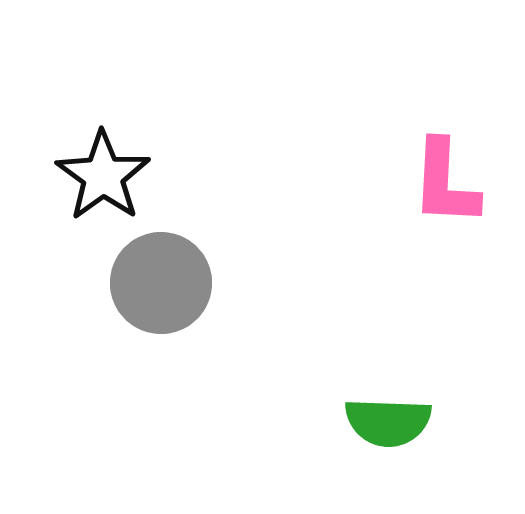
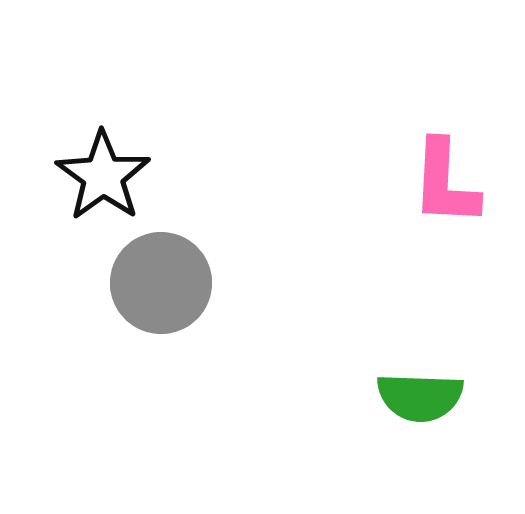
green semicircle: moved 32 px right, 25 px up
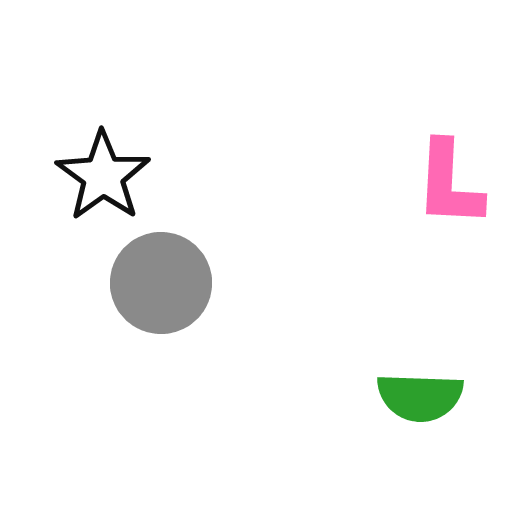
pink L-shape: moved 4 px right, 1 px down
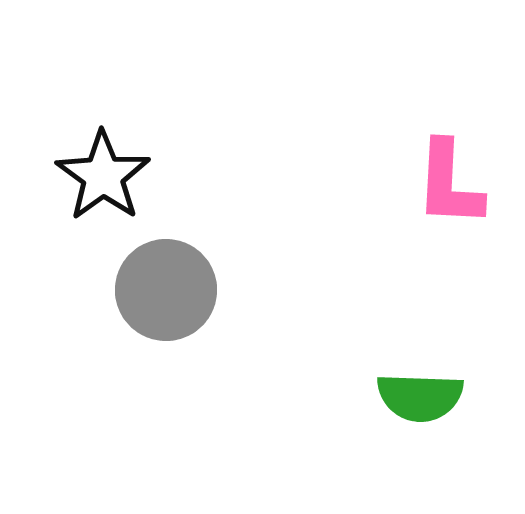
gray circle: moved 5 px right, 7 px down
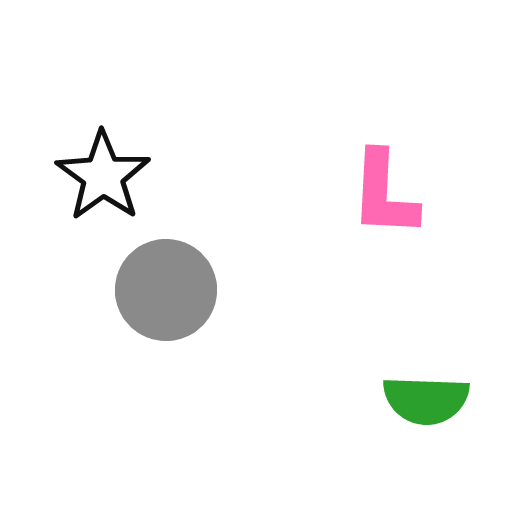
pink L-shape: moved 65 px left, 10 px down
green semicircle: moved 6 px right, 3 px down
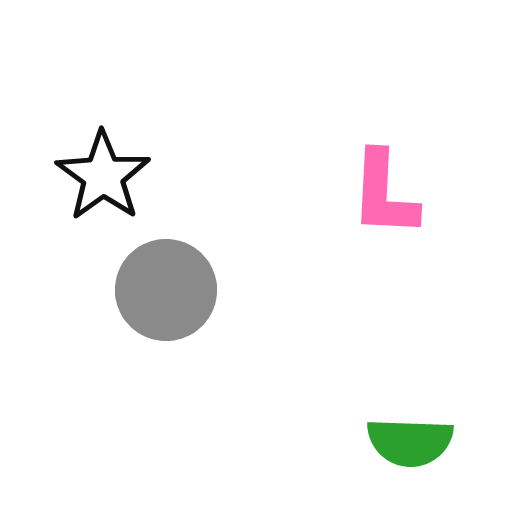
green semicircle: moved 16 px left, 42 px down
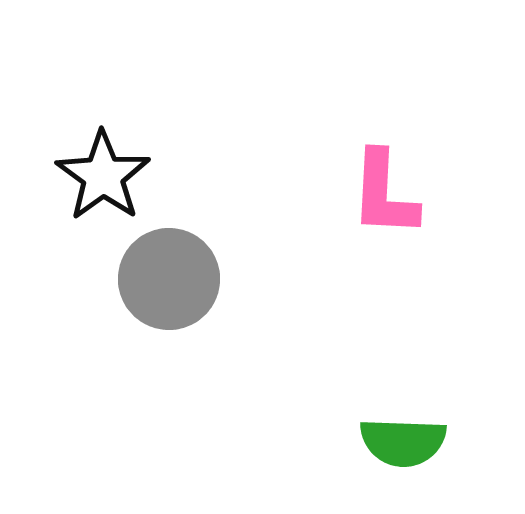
gray circle: moved 3 px right, 11 px up
green semicircle: moved 7 px left
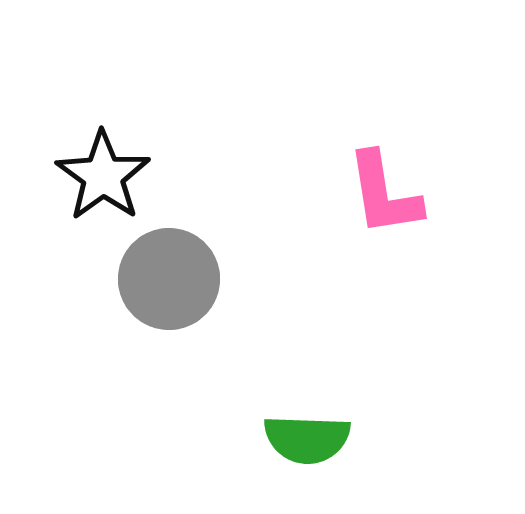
pink L-shape: rotated 12 degrees counterclockwise
green semicircle: moved 96 px left, 3 px up
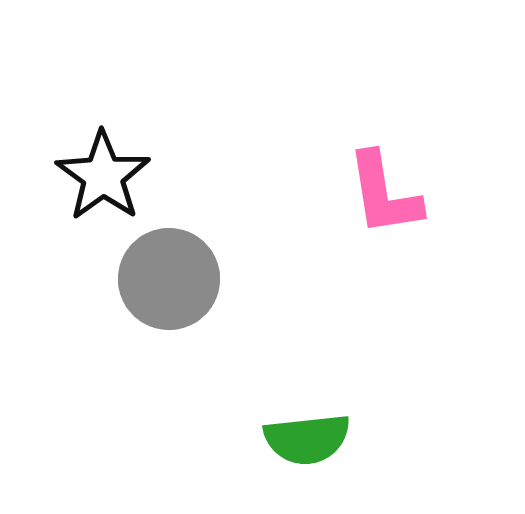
green semicircle: rotated 8 degrees counterclockwise
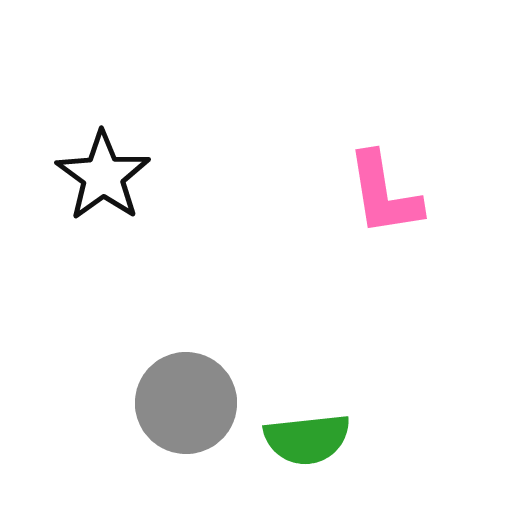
gray circle: moved 17 px right, 124 px down
